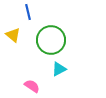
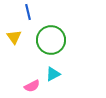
yellow triangle: moved 1 px right, 2 px down; rotated 14 degrees clockwise
cyan triangle: moved 6 px left, 5 px down
pink semicircle: rotated 119 degrees clockwise
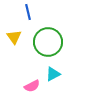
green circle: moved 3 px left, 2 px down
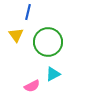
blue line: rotated 28 degrees clockwise
yellow triangle: moved 2 px right, 2 px up
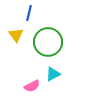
blue line: moved 1 px right, 1 px down
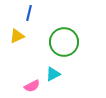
yellow triangle: moved 1 px right, 1 px down; rotated 42 degrees clockwise
green circle: moved 16 px right
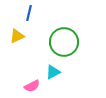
cyan triangle: moved 2 px up
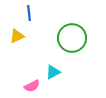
blue line: rotated 21 degrees counterclockwise
green circle: moved 8 px right, 4 px up
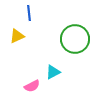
green circle: moved 3 px right, 1 px down
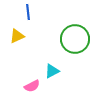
blue line: moved 1 px left, 1 px up
cyan triangle: moved 1 px left, 1 px up
